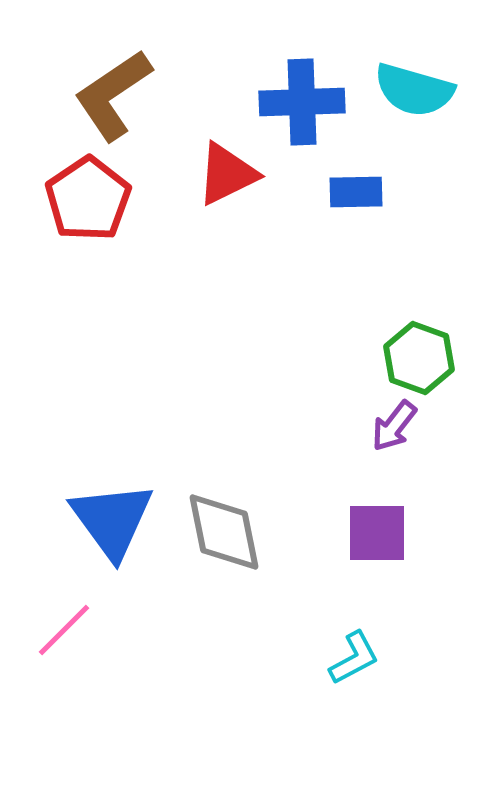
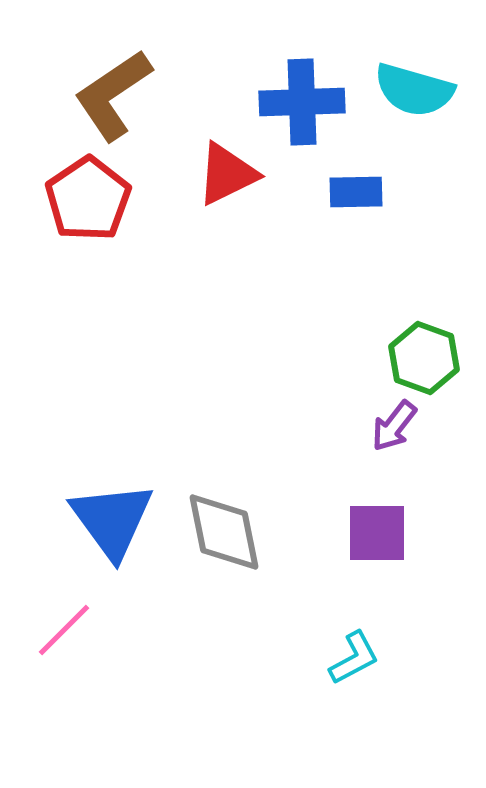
green hexagon: moved 5 px right
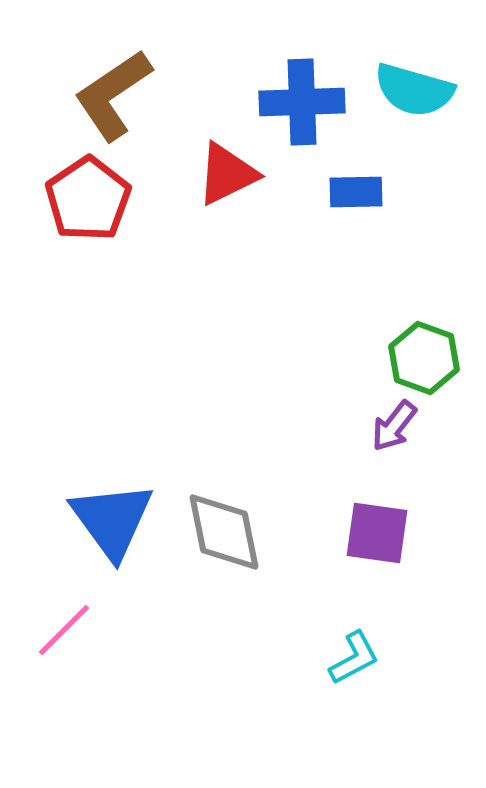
purple square: rotated 8 degrees clockwise
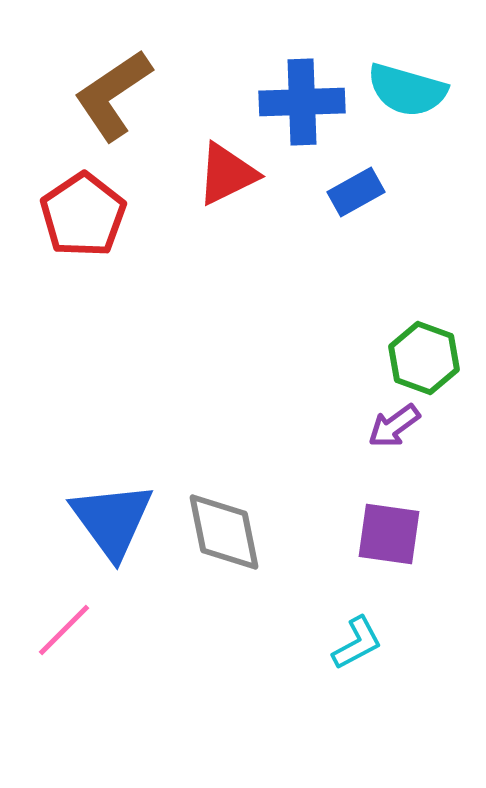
cyan semicircle: moved 7 px left
blue rectangle: rotated 28 degrees counterclockwise
red pentagon: moved 5 px left, 16 px down
purple arrow: rotated 16 degrees clockwise
purple square: moved 12 px right, 1 px down
cyan L-shape: moved 3 px right, 15 px up
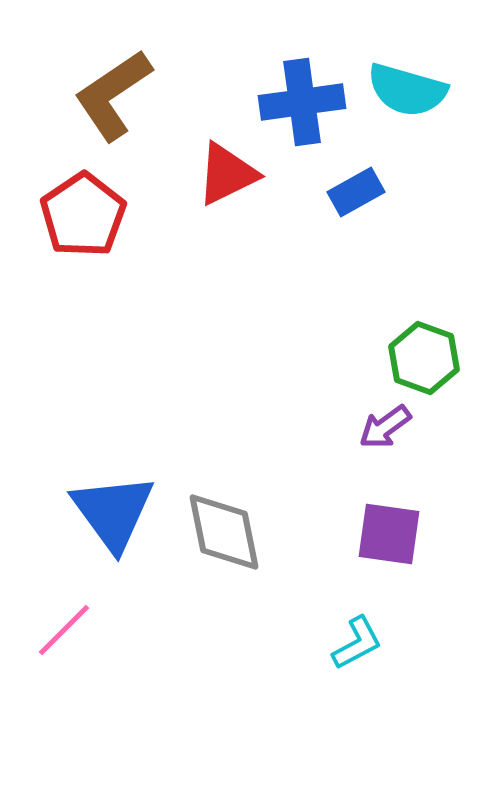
blue cross: rotated 6 degrees counterclockwise
purple arrow: moved 9 px left, 1 px down
blue triangle: moved 1 px right, 8 px up
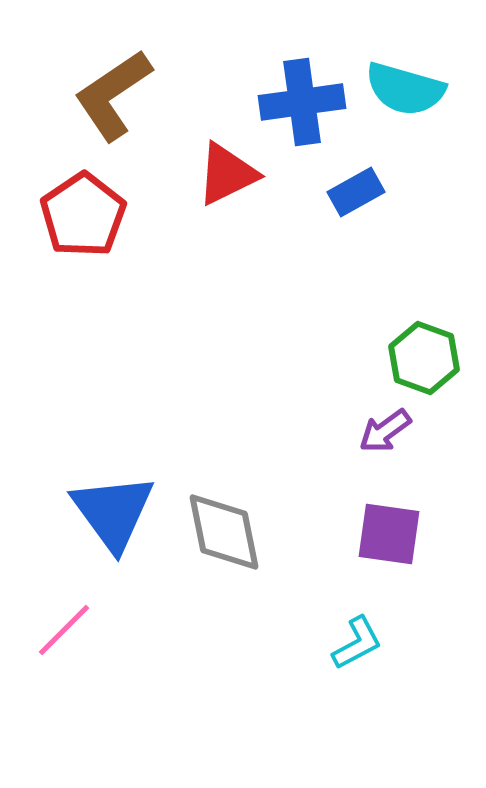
cyan semicircle: moved 2 px left, 1 px up
purple arrow: moved 4 px down
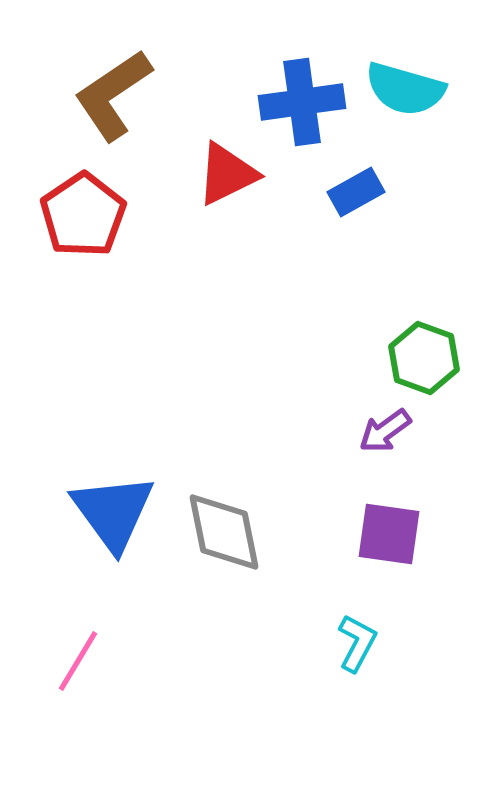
pink line: moved 14 px right, 31 px down; rotated 14 degrees counterclockwise
cyan L-shape: rotated 34 degrees counterclockwise
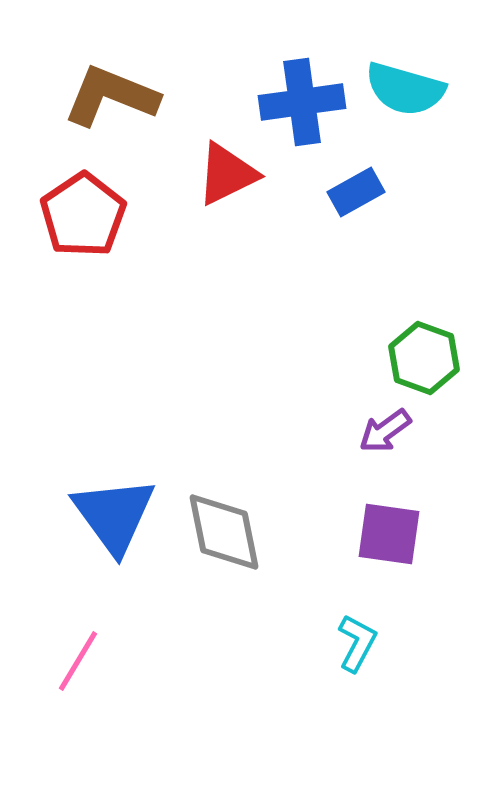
brown L-shape: moved 2 px left, 1 px down; rotated 56 degrees clockwise
blue triangle: moved 1 px right, 3 px down
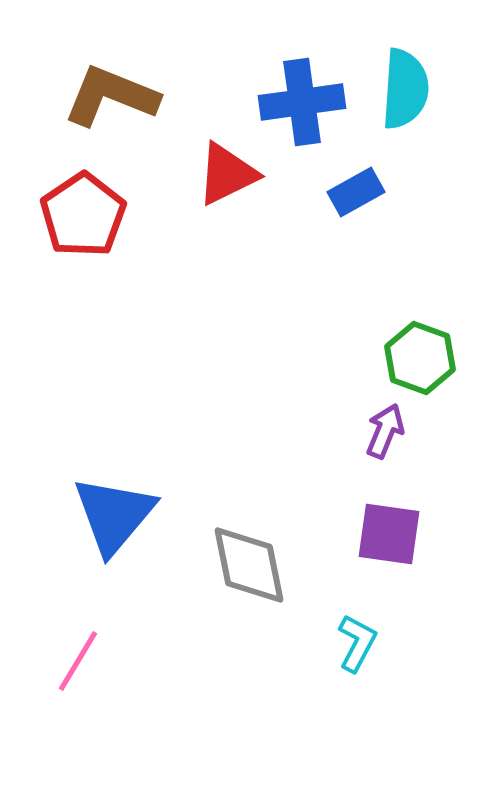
cyan semicircle: rotated 102 degrees counterclockwise
green hexagon: moved 4 px left
purple arrow: rotated 148 degrees clockwise
blue triangle: rotated 16 degrees clockwise
gray diamond: moved 25 px right, 33 px down
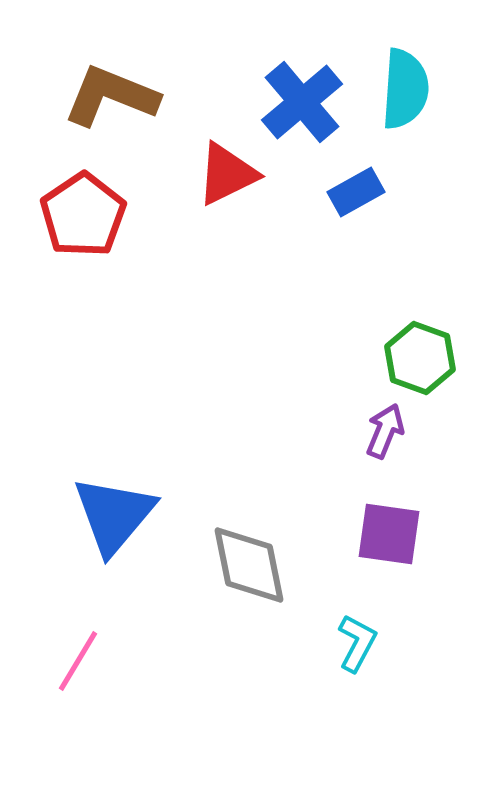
blue cross: rotated 32 degrees counterclockwise
